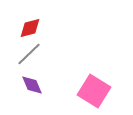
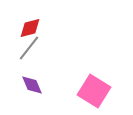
gray line: moved 6 px up; rotated 8 degrees counterclockwise
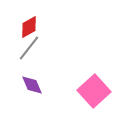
red diamond: moved 1 px left, 1 px up; rotated 15 degrees counterclockwise
pink square: rotated 16 degrees clockwise
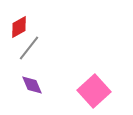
red diamond: moved 10 px left
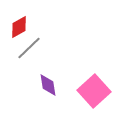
gray line: rotated 8 degrees clockwise
purple diamond: moved 16 px right; rotated 15 degrees clockwise
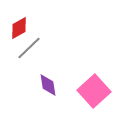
red diamond: moved 1 px down
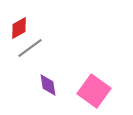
gray line: moved 1 px right; rotated 8 degrees clockwise
pink square: rotated 12 degrees counterclockwise
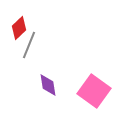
red diamond: rotated 15 degrees counterclockwise
gray line: moved 1 px left, 3 px up; rotated 32 degrees counterclockwise
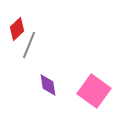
red diamond: moved 2 px left, 1 px down
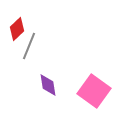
gray line: moved 1 px down
